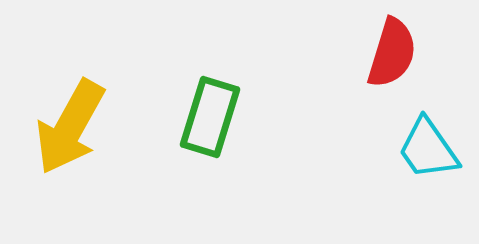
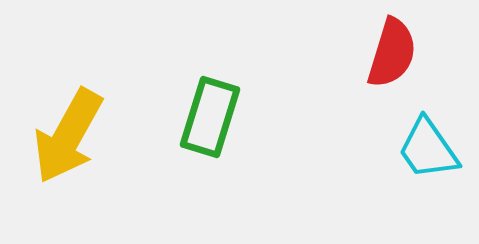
yellow arrow: moved 2 px left, 9 px down
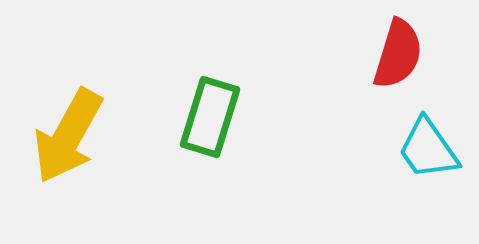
red semicircle: moved 6 px right, 1 px down
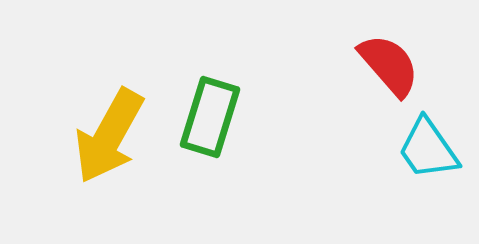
red semicircle: moved 9 px left, 11 px down; rotated 58 degrees counterclockwise
yellow arrow: moved 41 px right
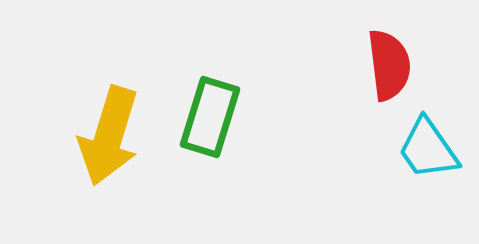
red semicircle: rotated 34 degrees clockwise
yellow arrow: rotated 12 degrees counterclockwise
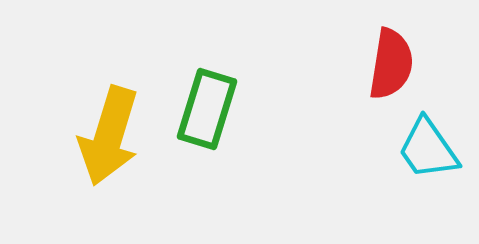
red semicircle: moved 2 px right, 1 px up; rotated 16 degrees clockwise
green rectangle: moved 3 px left, 8 px up
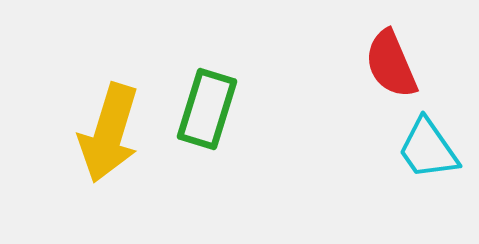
red semicircle: rotated 148 degrees clockwise
yellow arrow: moved 3 px up
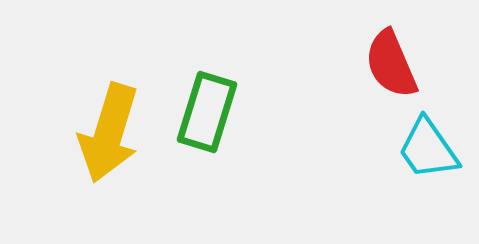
green rectangle: moved 3 px down
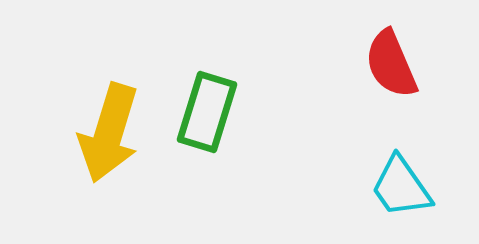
cyan trapezoid: moved 27 px left, 38 px down
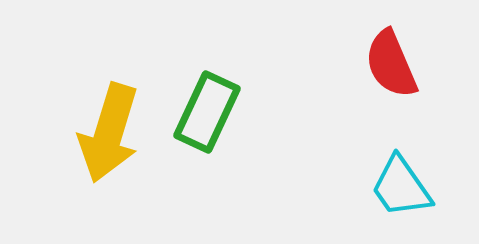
green rectangle: rotated 8 degrees clockwise
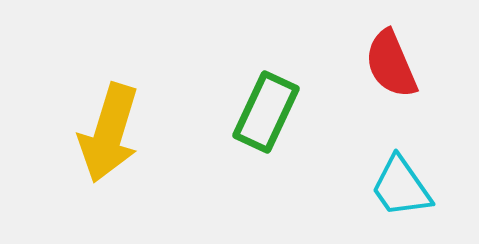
green rectangle: moved 59 px right
